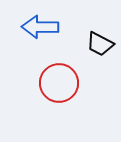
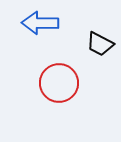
blue arrow: moved 4 px up
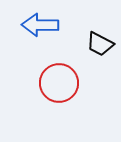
blue arrow: moved 2 px down
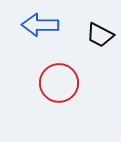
black trapezoid: moved 9 px up
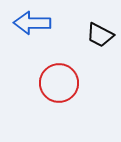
blue arrow: moved 8 px left, 2 px up
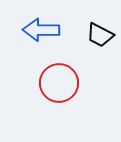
blue arrow: moved 9 px right, 7 px down
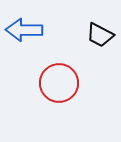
blue arrow: moved 17 px left
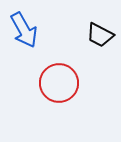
blue arrow: rotated 120 degrees counterclockwise
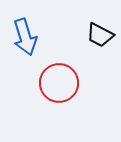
blue arrow: moved 1 px right, 7 px down; rotated 12 degrees clockwise
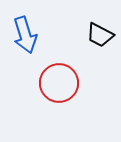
blue arrow: moved 2 px up
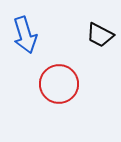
red circle: moved 1 px down
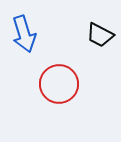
blue arrow: moved 1 px left, 1 px up
